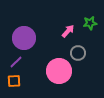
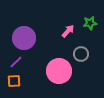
gray circle: moved 3 px right, 1 px down
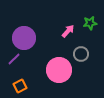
purple line: moved 2 px left, 3 px up
pink circle: moved 1 px up
orange square: moved 6 px right, 5 px down; rotated 24 degrees counterclockwise
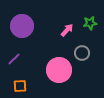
pink arrow: moved 1 px left, 1 px up
purple circle: moved 2 px left, 12 px up
gray circle: moved 1 px right, 1 px up
orange square: rotated 24 degrees clockwise
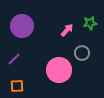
orange square: moved 3 px left
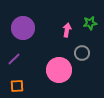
purple circle: moved 1 px right, 2 px down
pink arrow: rotated 32 degrees counterclockwise
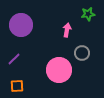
green star: moved 2 px left, 9 px up
purple circle: moved 2 px left, 3 px up
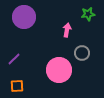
purple circle: moved 3 px right, 8 px up
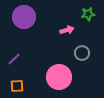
pink arrow: rotated 64 degrees clockwise
pink circle: moved 7 px down
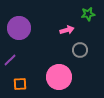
purple circle: moved 5 px left, 11 px down
gray circle: moved 2 px left, 3 px up
purple line: moved 4 px left, 1 px down
orange square: moved 3 px right, 2 px up
